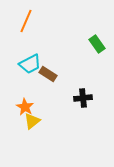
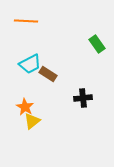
orange line: rotated 70 degrees clockwise
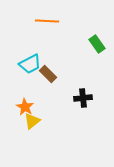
orange line: moved 21 px right
brown rectangle: rotated 12 degrees clockwise
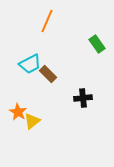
orange line: rotated 70 degrees counterclockwise
orange star: moved 7 px left, 5 px down
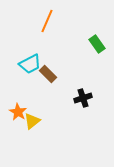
black cross: rotated 12 degrees counterclockwise
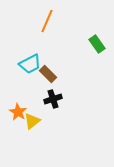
black cross: moved 30 px left, 1 px down
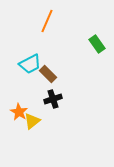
orange star: moved 1 px right
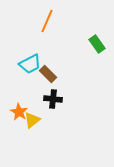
black cross: rotated 24 degrees clockwise
yellow triangle: moved 1 px up
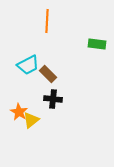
orange line: rotated 20 degrees counterclockwise
green rectangle: rotated 48 degrees counterclockwise
cyan trapezoid: moved 2 px left, 1 px down
yellow triangle: moved 1 px left
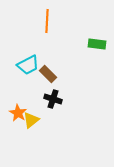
black cross: rotated 12 degrees clockwise
orange star: moved 1 px left, 1 px down
